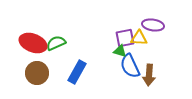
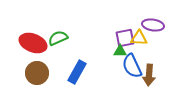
green semicircle: moved 2 px right, 5 px up
green triangle: rotated 16 degrees counterclockwise
blue semicircle: moved 2 px right
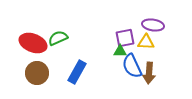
yellow triangle: moved 7 px right, 4 px down
brown arrow: moved 2 px up
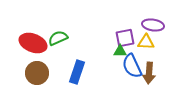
blue rectangle: rotated 10 degrees counterclockwise
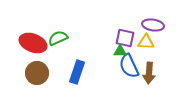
purple square: rotated 24 degrees clockwise
blue semicircle: moved 3 px left
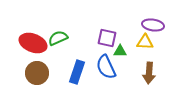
purple square: moved 18 px left
yellow triangle: moved 1 px left
blue semicircle: moved 23 px left, 1 px down
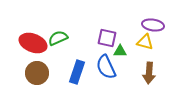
yellow triangle: rotated 12 degrees clockwise
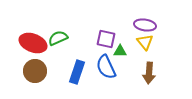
purple ellipse: moved 8 px left
purple square: moved 1 px left, 1 px down
yellow triangle: rotated 36 degrees clockwise
brown circle: moved 2 px left, 2 px up
